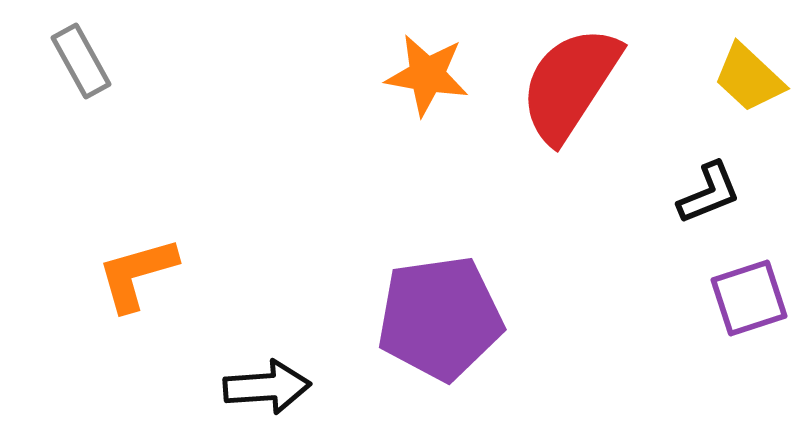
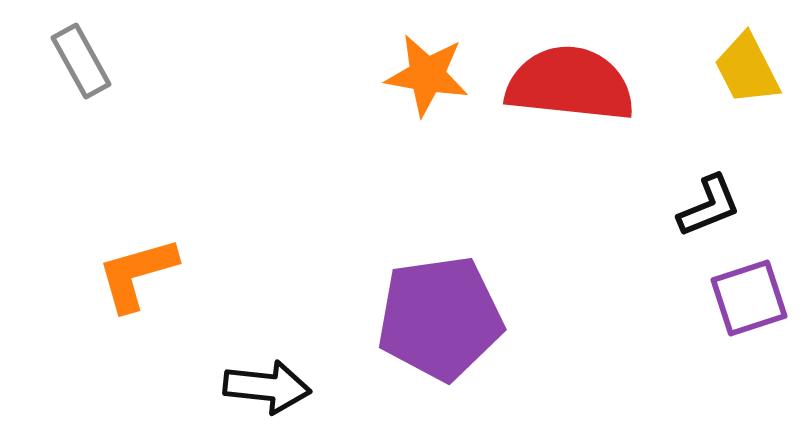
yellow trapezoid: moved 2 px left, 9 px up; rotated 20 degrees clockwise
red semicircle: rotated 63 degrees clockwise
black L-shape: moved 13 px down
black arrow: rotated 10 degrees clockwise
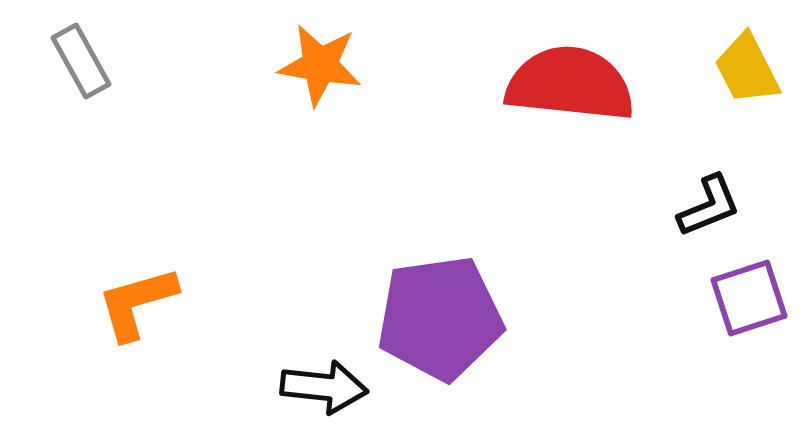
orange star: moved 107 px left, 10 px up
orange L-shape: moved 29 px down
black arrow: moved 57 px right
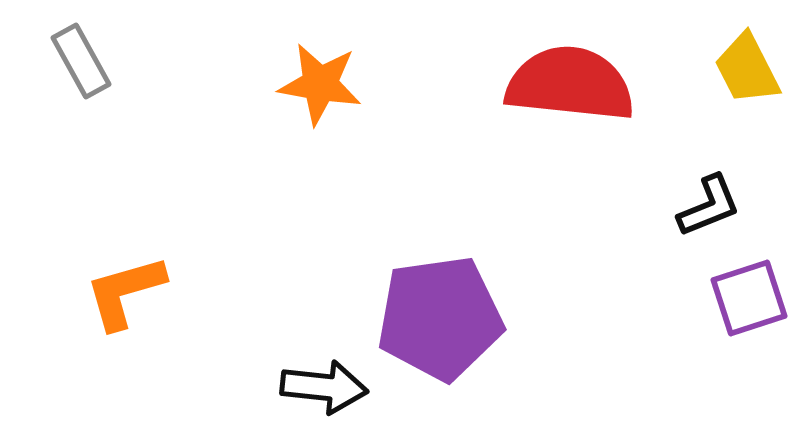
orange star: moved 19 px down
orange L-shape: moved 12 px left, 11 px up
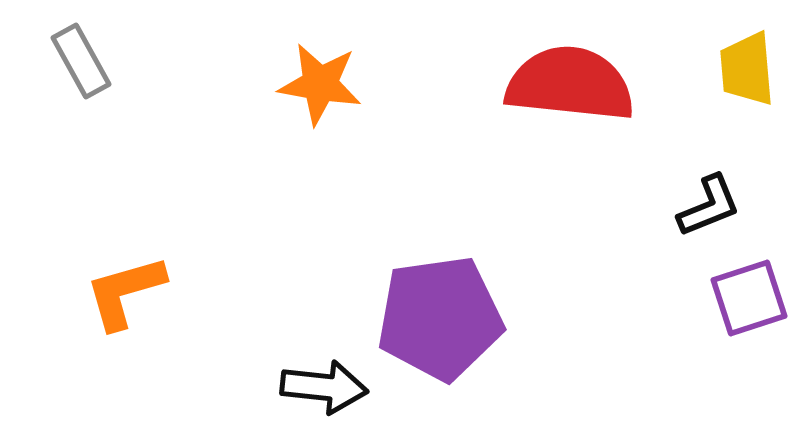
yellow trapezoid: rotated 22 degrees clockwise
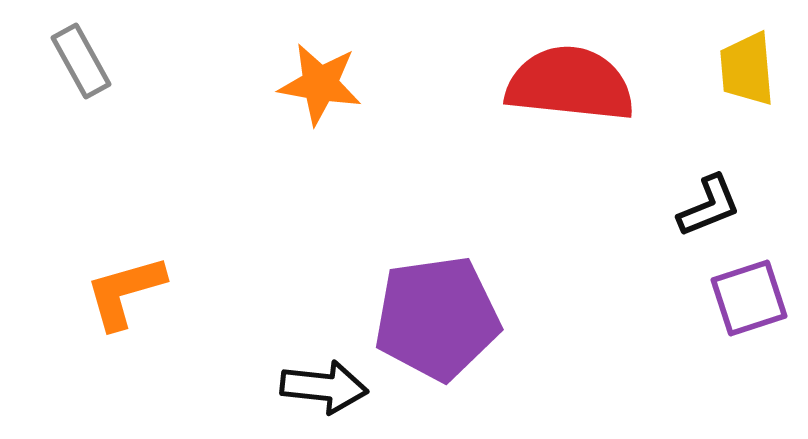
purple pentagon: moved 3 px left
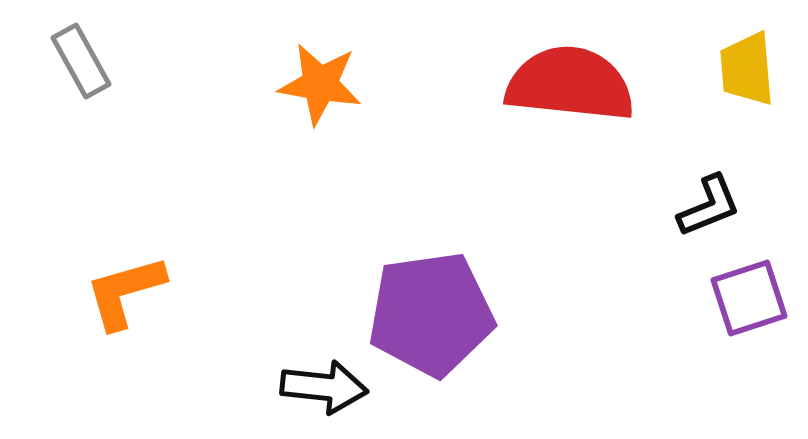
purple pentagon: moved 6 px left, 4 px up
